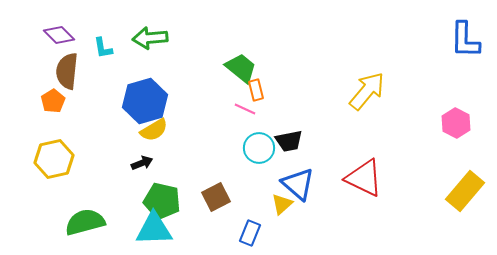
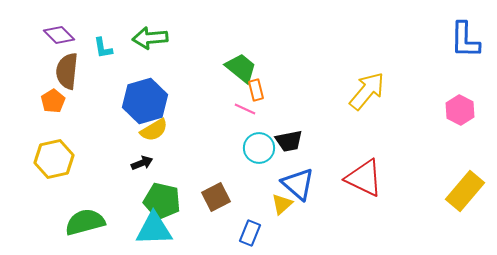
pink hexagon: moved 4 px right, 13 px up
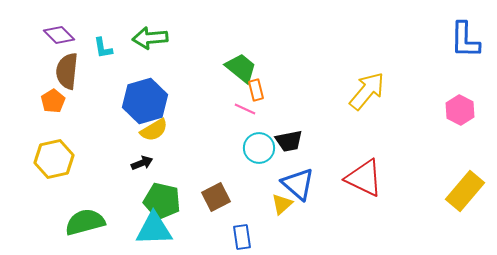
blue rectangle: moved 8 px left, 4 px down; rotated 30 degrees counterclockwise
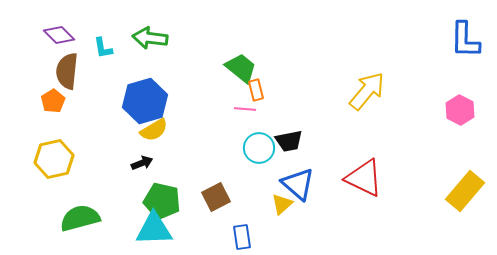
green arrow: rotated 12 degrees clockwise
pink line: rotated 20 degrees counterclockwise
green semicircle: moved 5 px left, 4 px up
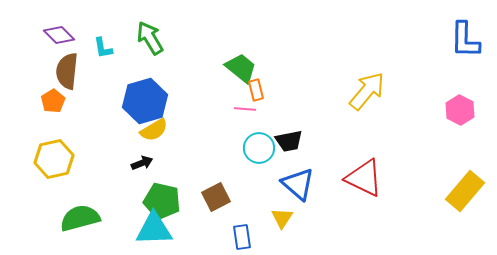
green arrow: rotated 52 degrees clockwise
yellow triangle: moved 14 px down; rotated 15 degrees counterclockwise
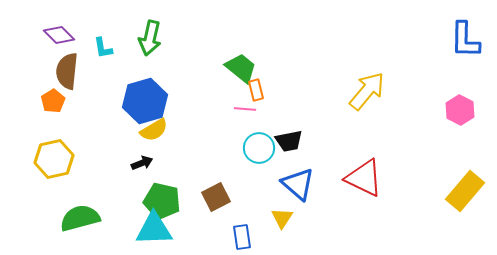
green arrow: rotated 136 degrees counterclockwise
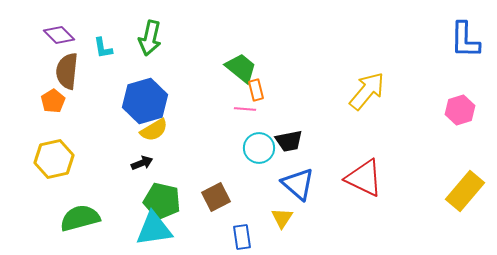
pink hexagon: rotated 16 degrees clockwise
cyan triangle: rotated 6 degrees counterclockwise
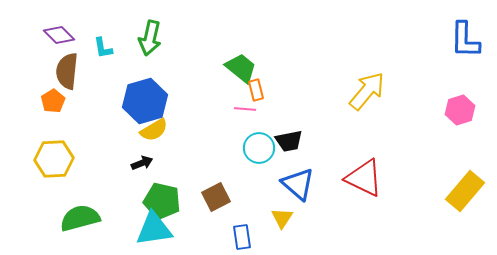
yellow hexagon: rotated 9 degrees clockwise
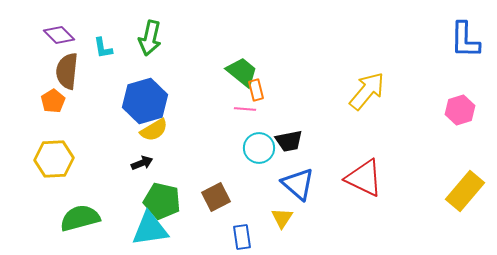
green trapezoid: moved 1 px right, 4 px down
cyan triangle: moved 4 px left
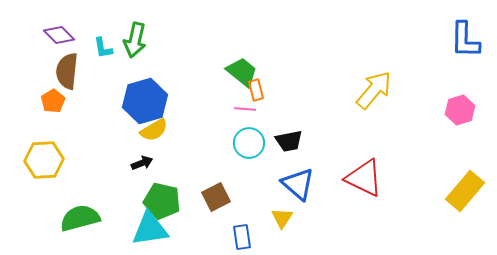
green arrow: moved 15 px left, 2 px down
yellow arrow: moved 7 px right, 1 px up
cyan circle: moved 10 px left, 5 px up
yellow hexagon: moved 10 px left, 1 px down
